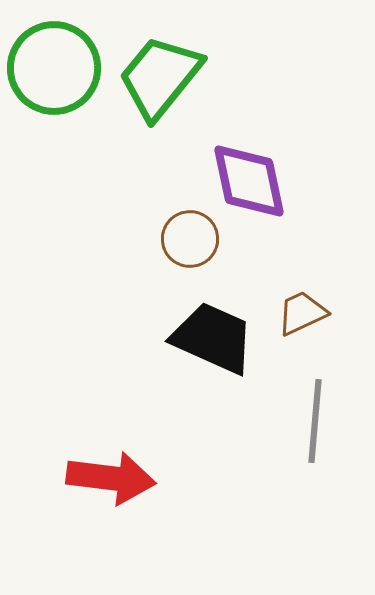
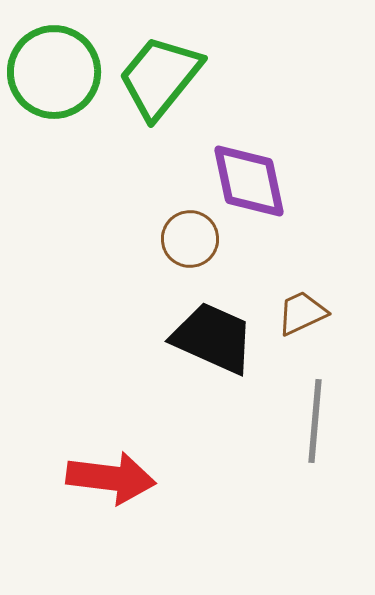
green circle: moved 4 px down
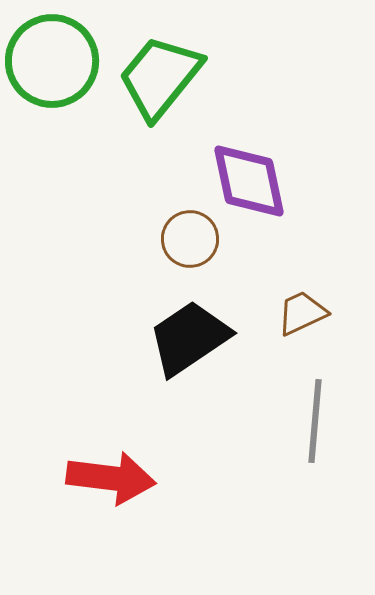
green circle: moved 2 px left, 11 px up
black trapezoid: moved 24 px left; rotated 58 degrees counterclockwise
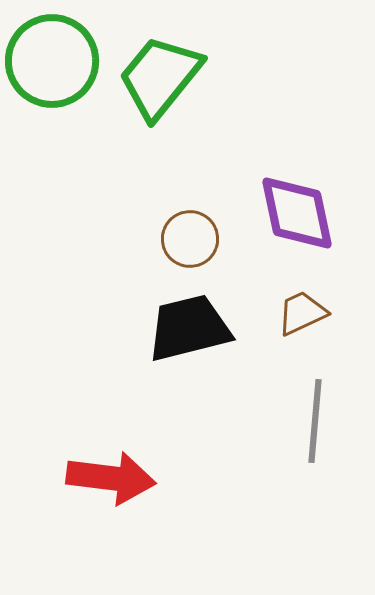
purple diamond: moved 48 px right, 32 px down
black trapezoid: moved 10 px up; rotated 20 degrees clockwise
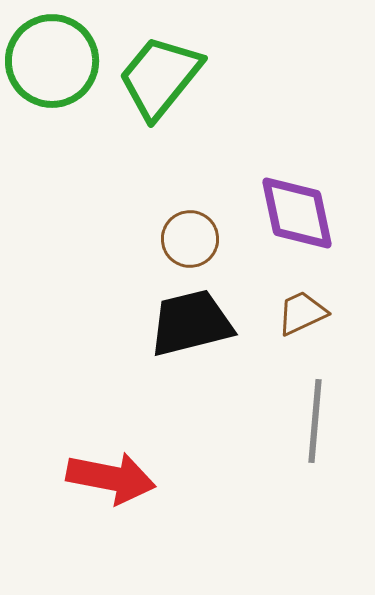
black trapezoid: moved 2 px right, 5 px up
red arrow: rotated 4 degrees clockwise
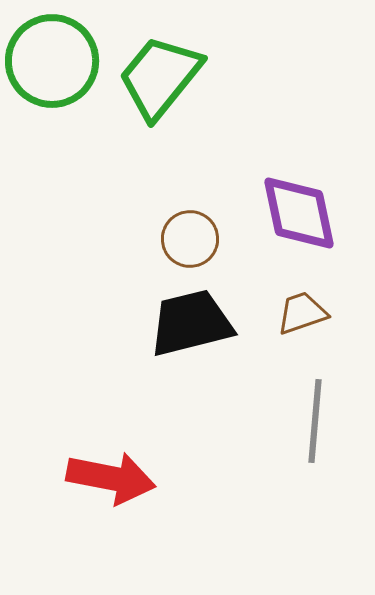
purple diamond: moved 2 px right
brown trapezoid: rotated 6 degrees clockwise
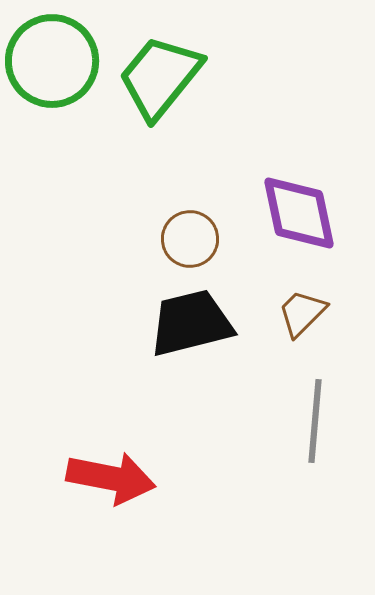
brown trapezoid: rotated 26 degrees counterclockwise
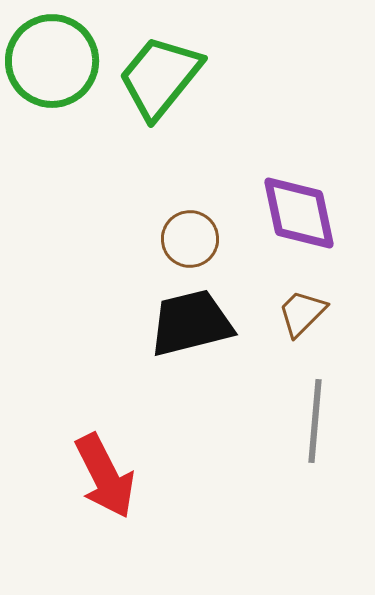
red arrow: moved 6 px left, 2 px up; rotated 52 degrees clockwise
